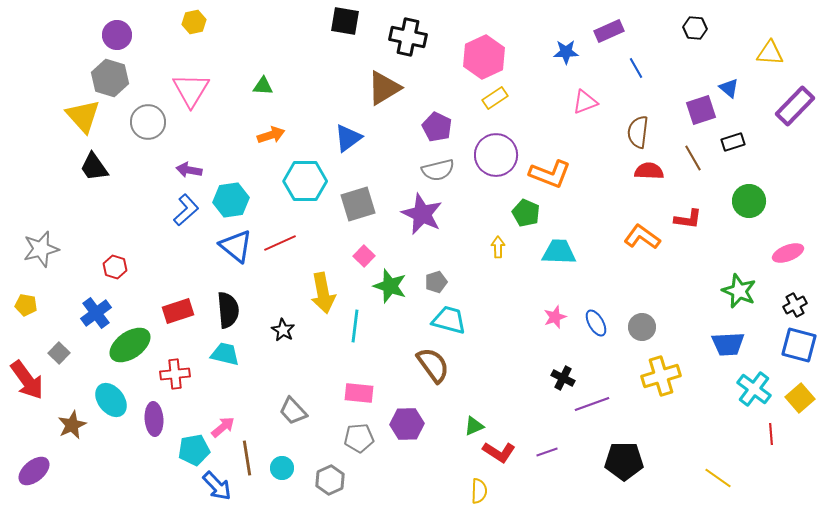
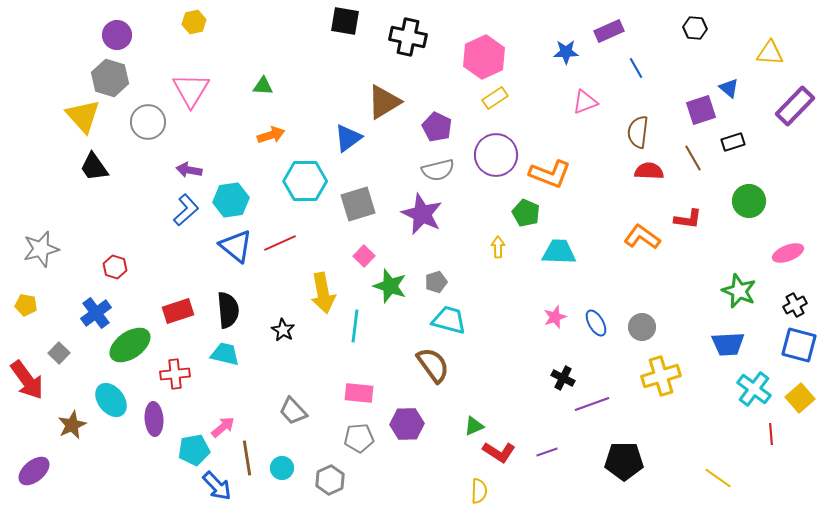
brown triangle at (384, 88): moved 14 px down
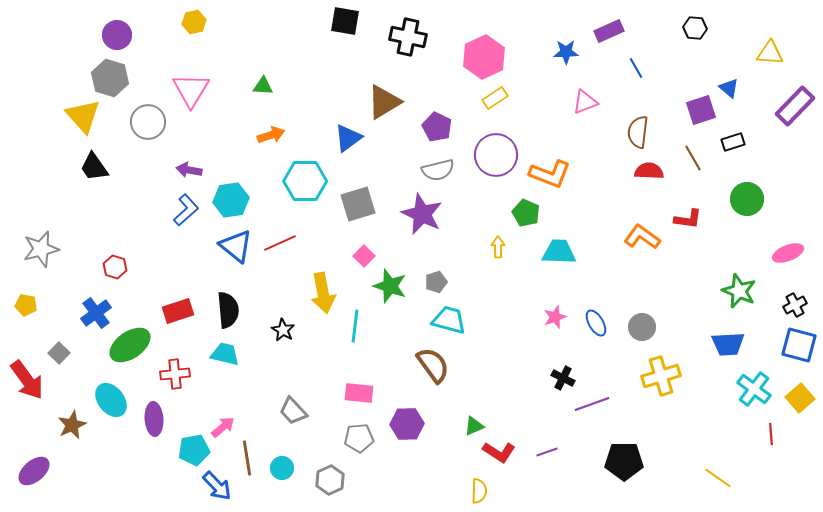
green circle at (749, 201): moved 2 px left, 2 px up
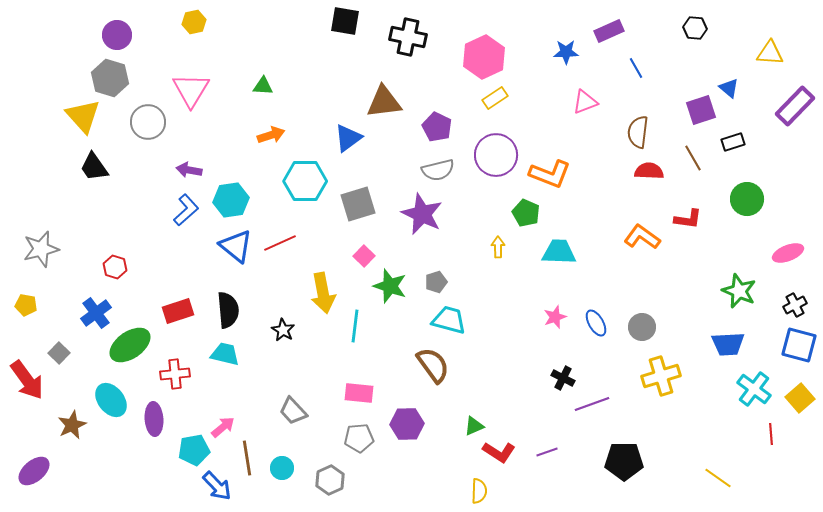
brown triangle at (384, 102): rotated 24 degrees clockwise
